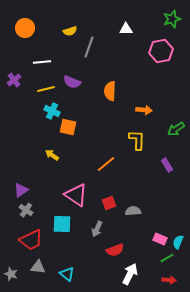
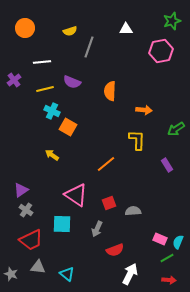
green star: moved 2 px down
yellow line: moved 1 px left
orange square: rotated 18 degrees clockwise
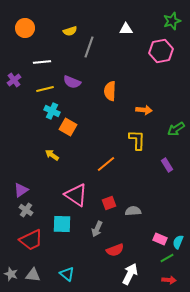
gray triangle: moved 5 px left, 8 px down
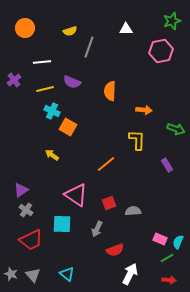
green arrow: rotated 126 degrees counterclockwise
gray triangle: rotated 42 degrees clockwise
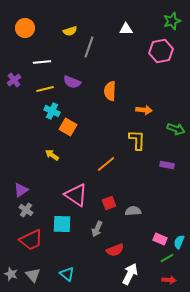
purple rectangle: rotated 48 degrees counterclockwise
cyan semicircle: moved 1 px right
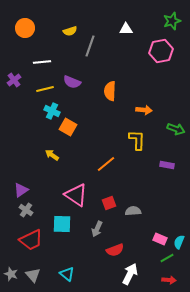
gray line: moved 1 px right, 1 px up
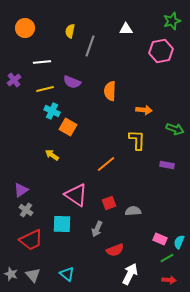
yellow semicircle: rotated 120 degrees clockwise
green arrow: moved 1 px left
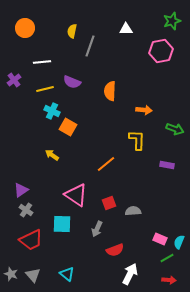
yellow semicircle: moved 2 px right
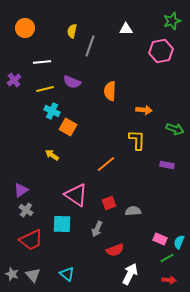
gray star: moved 1 px right
